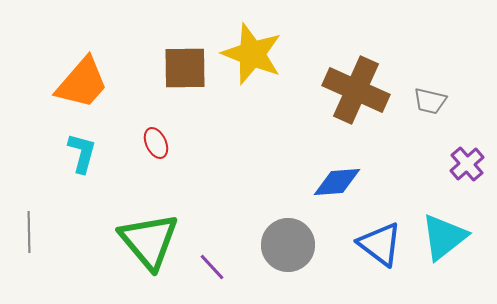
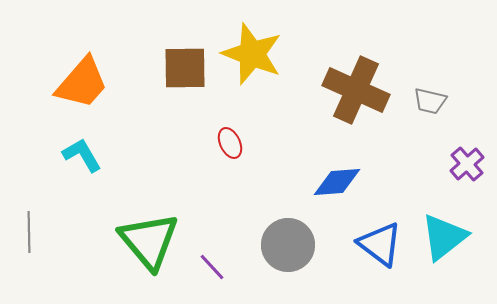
red ellipse: moved 74 px right
cyan L-shape: moved 2 px down; rotated 45 degrees counterclockwise
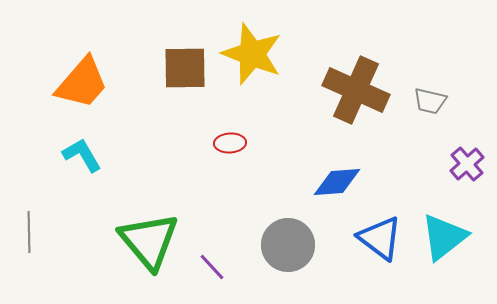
red ellipse: rotated 68 degrees counterclockwise
blue triangle: moved 6 px up
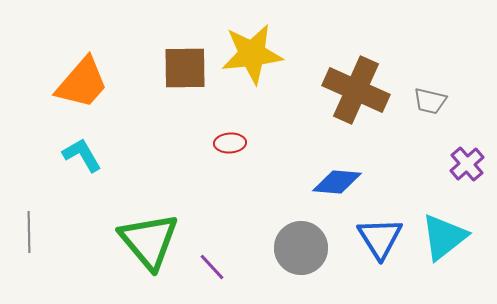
yellow star: rotated 28 degrees counterclockwise
blue diamond: rotated 9 degrees clockwise
blue triangle: rotated 21 degrees clockwise
gray circle: moved 13 px right, 3 px down
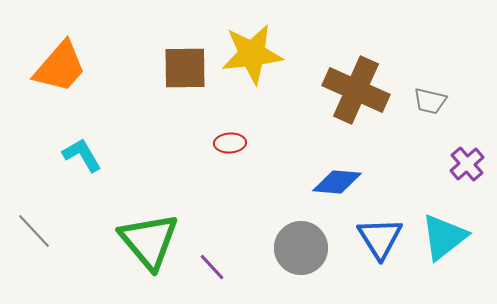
orange trapezoid: moved 22 px left, 16 px up
gray line: moved 5 px right, 1 px up; rotated 42 degrees counterclockwise
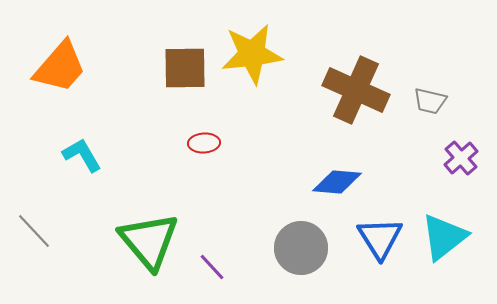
red ellipse: moved 26 px left
purple cross: moved 6 px left, 6 px up
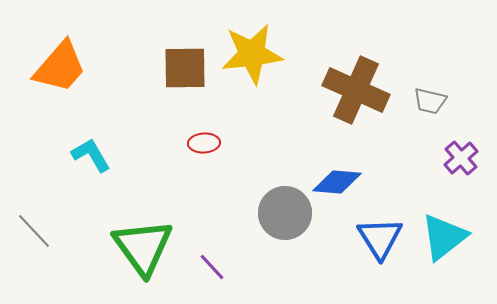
cyan L-shape: moved 9 px right
green triangle: moved 6 px left, 6 px down; rotated 4 degrees clockwise
gray circle: moved 16 px left, 35 px up
